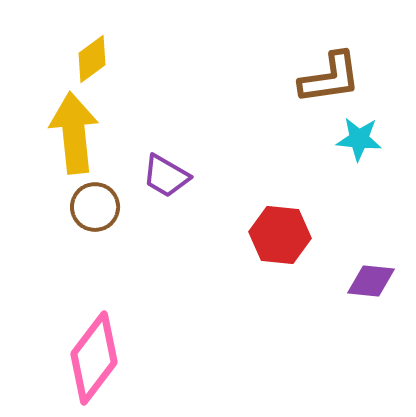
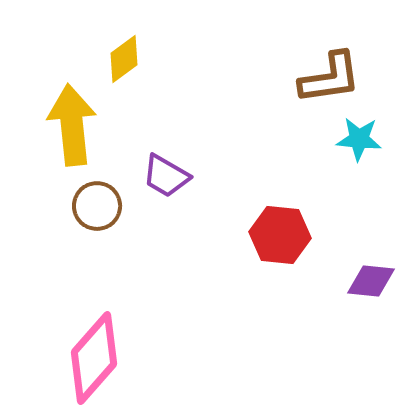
yellow diamond: moved 32 px right
yellow arrow: moved 2 px left, 8 px up
brown circle: moved 2 px right, 1 px up
pink diamond: rotated 4 degrees clockwise
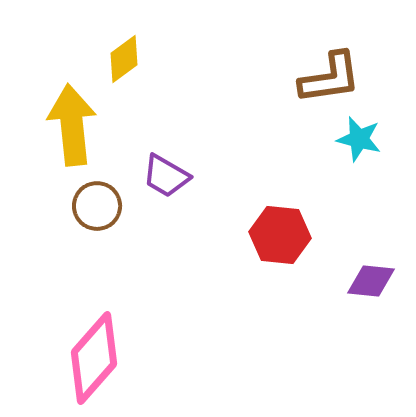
cyan star: rotated 9 degrees clockwise
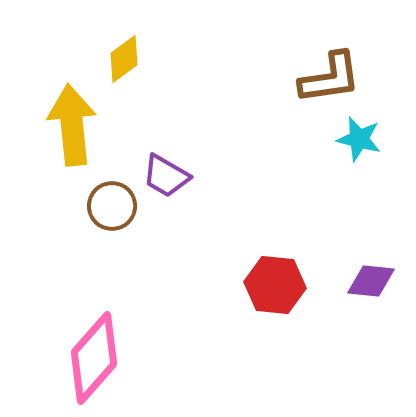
brown circle: moved 15 px right
red hexagon: moved 5 px left, 50 px down
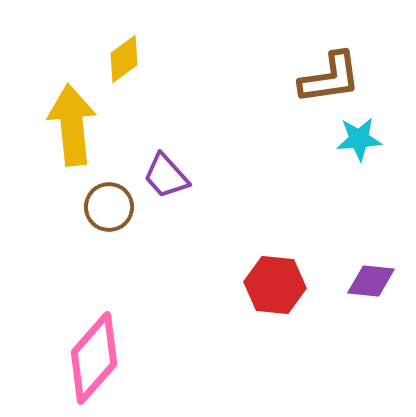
cyan star: rotated 18 degrees counterclockwise
purple trapezoid: rotated 18 degrees clockwise
brown circle: moved 3 px left, 1 px down
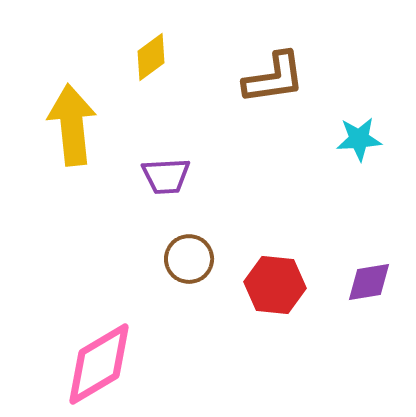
yellow diamond: moved 27 px right, 2 px up
brown L-shape: moved 56 px left
purple trapezoid: rotated 51 degrees counterclockwise
brown circle: moved 80 px right, 52 px down
purple diamond: moved 2 px left, 1 px down; rotated 15 degrees counterclockwise
pink diamond: moved 5 px right, 6 px down; rotated 18 degrees clockwise
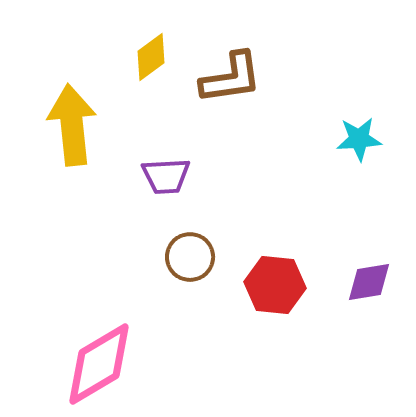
brown L-shape: moved 43 px left
brown circle: moved 1 px right, 2 px up
